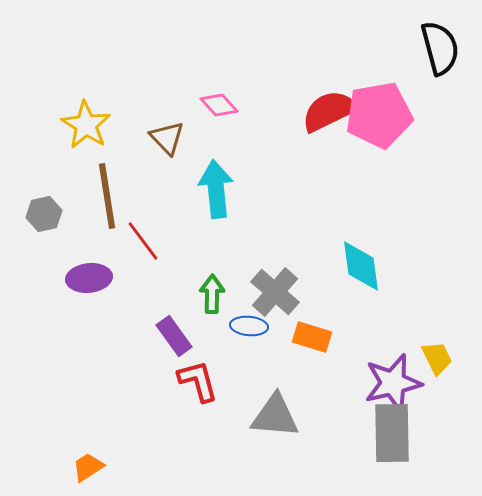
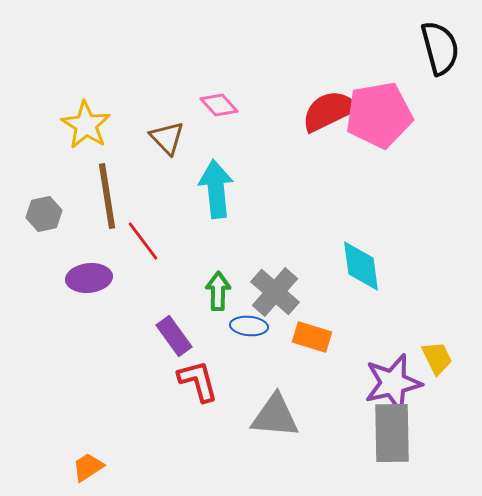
green arrow: moved 6 px right, 3 px up
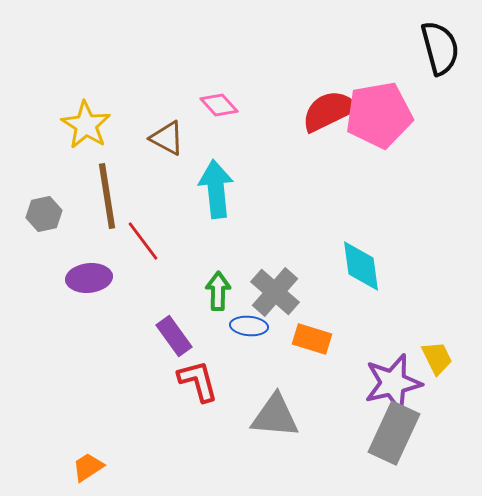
brown triangle: rotated 18 degrees counterclockwise
orange rectangle: moved 2 px down
gray rectangle: moved 2 px right; rotated 26 degrees clockwise
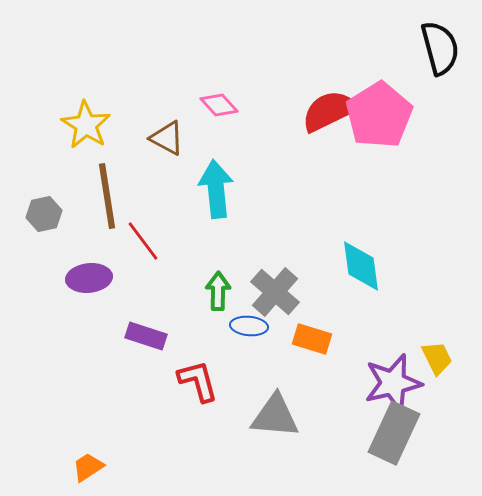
pink pentagon: rotated 22 degrees counterclockwise
purple rectangle: moved 28 px left; rotated 36 degrees counterclockwise
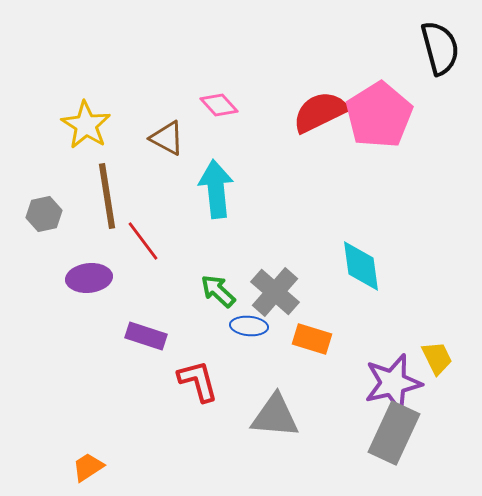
red semicircle: moved 9 px left, 1 px down
green arrow: rotated 48 degrees counterclockwise
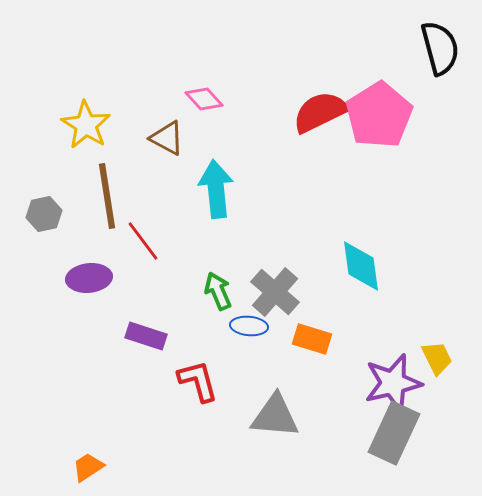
pink diamond: moved 15 px left, 6 px up
green arrow: rotated 24 degrees clockwise
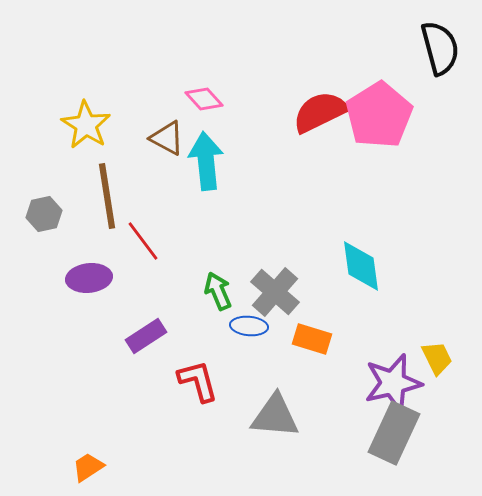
cyan arrow: moved 10 px left, 28 px up
purple rectangle: rotated 51 degrees counterclockwise
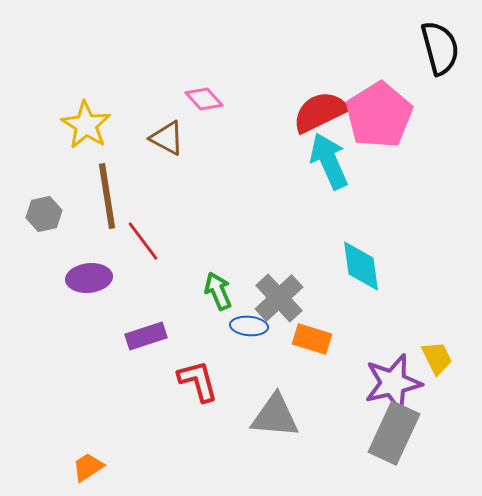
cyan arrow: moved 123 px right; rotated 18 degrees counterclockwise
gray cross: moved 4 px right, 6 px down; rotated 6 degrees clockwise
purple rectangle: rotated 15 degrees clockwise
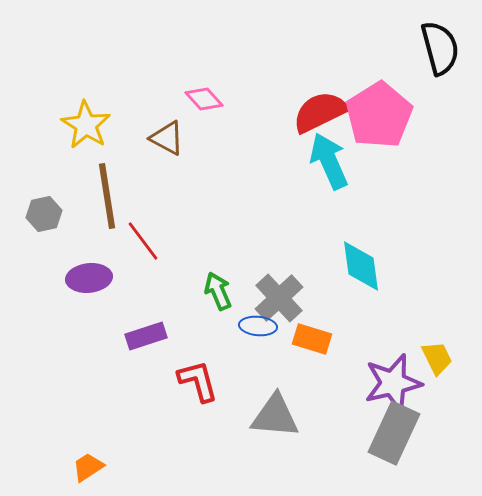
blue ellipse: moved 9 px right
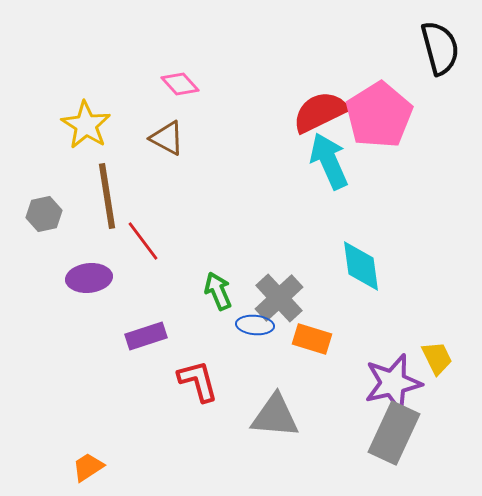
pink diamond: moved 24 px left, 15 px up
blue ellipse: moved 3 px left, 1 px up
